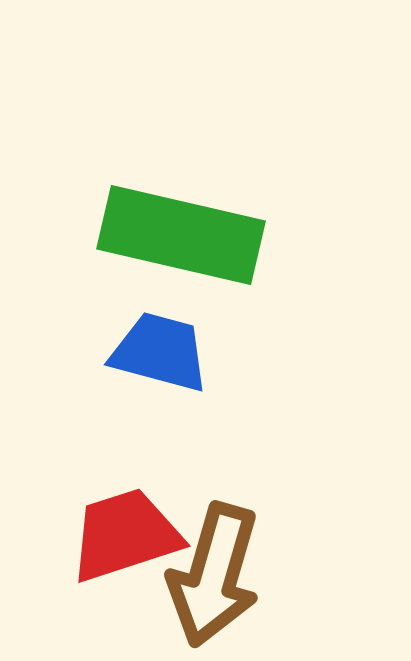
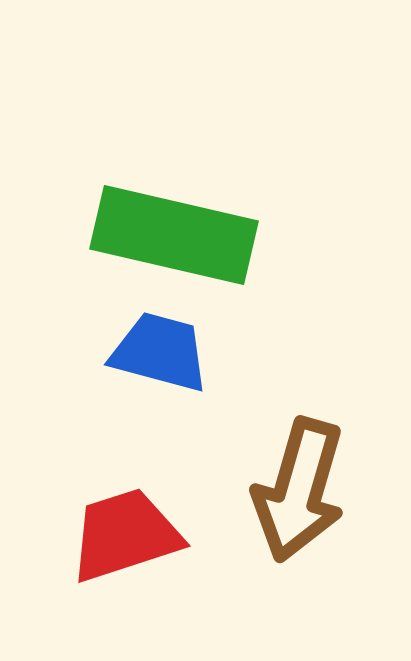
green rectangle: moved 7 px left
brown arrow: moved 85 px right, 85 px up
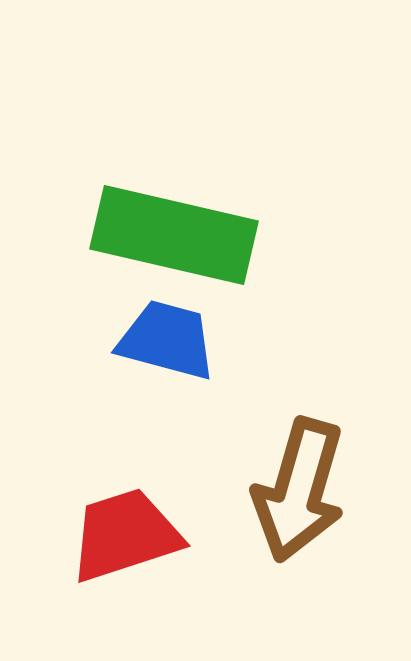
blue trapezoid: moved 7 px right, 12 px up
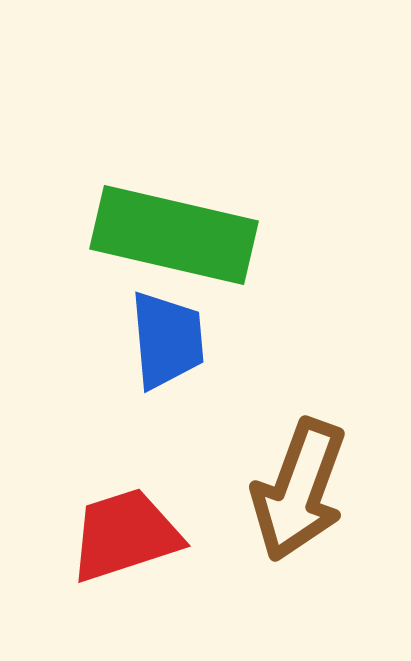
blue trapezoid: rotated 70 degrees clockwise
brown arrow: rotated 4 degrees clockwise
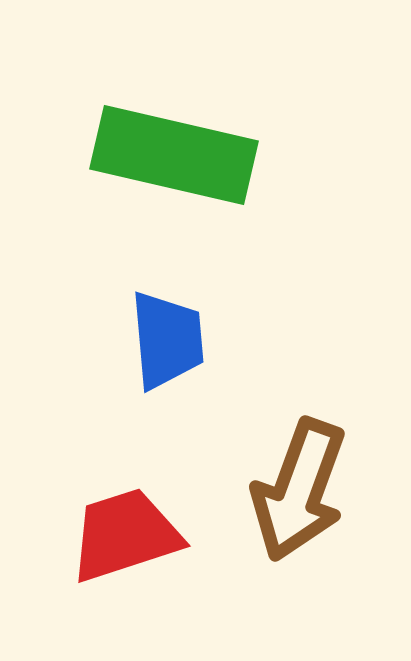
green rectangle: moved 80 px up
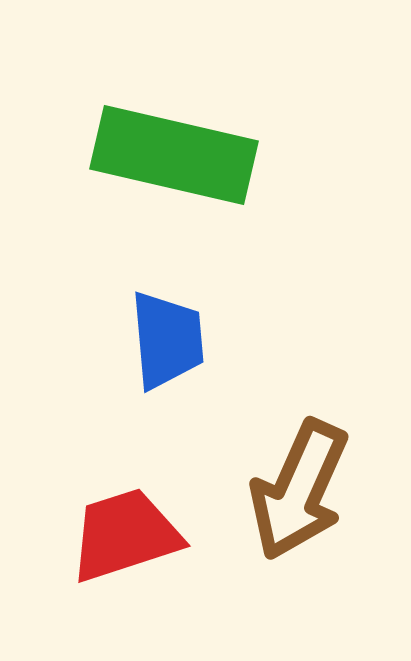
brown arrow: rotated 4 degrees clockwise
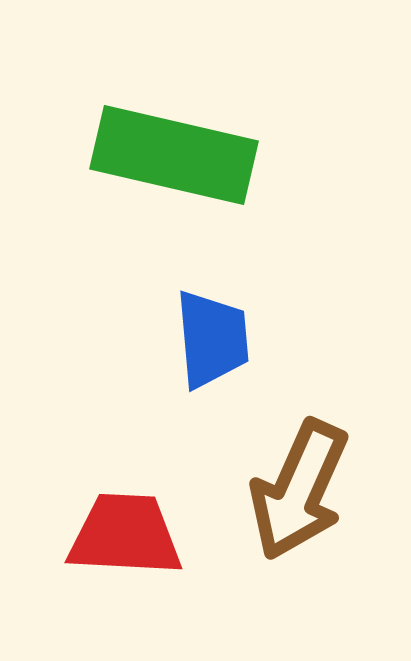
blue trapezoid: moved 45 px right, 1 px up
red trapezoid: rotated 21 degrees clockwise
